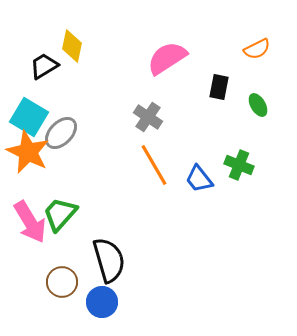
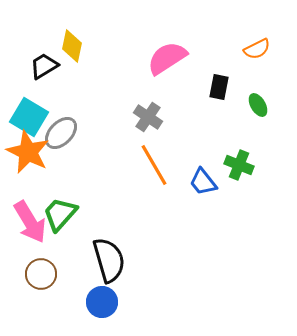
blue trapezoid: moved 4 px right, 3 px down
brown circle: moved 21 px left, 8 px up
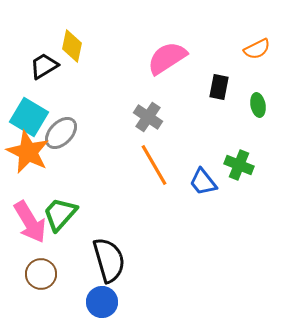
green ellipse: rotated 20 degrees clockwise
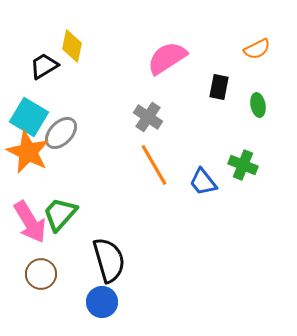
green cross: moved 4 px right
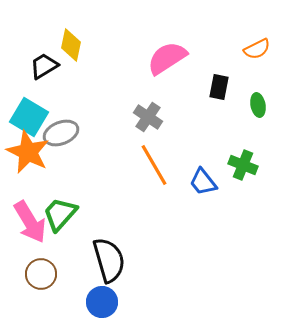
yellow diamond: moved 1 px left, 1 px up
gray ellipse: rotated 24 degrees clockwise
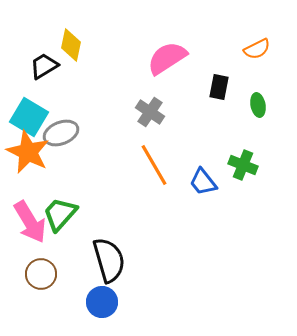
gray cross: moved 2 px right, 5 px up
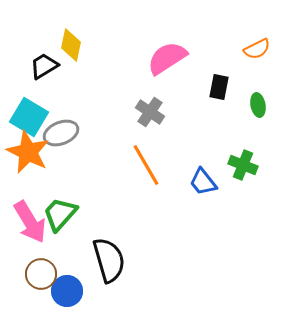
orange line: moved 8 px left
blue circle: moved 35 px left, 11 px up
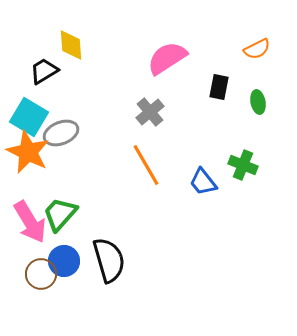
yellow diamond: rotated 16 degrees counterclockwise
black trapezoid: moved 5 px down
green ellipse: moved 3 px up
gray cross: rotated 16 degrees clockwise
blue circle: moved 3 px left, 30 px up
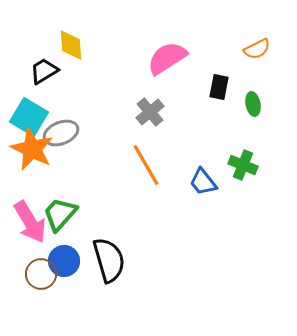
green ellipse: moved 5 px left, 2 px down
orange star: moved 4 px right, 3 px up
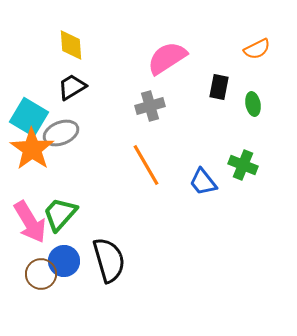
black trapezoid: moved 28 px right, 16 px down
gray cross: moved 6 px up; rotated 24 degrees clockwise
orange star: rotated 9 degrees clockwise
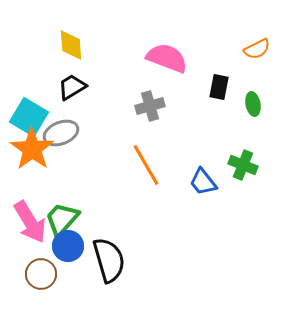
pink semicircle: rotated 54 degrees clockwise
green trapezoid: moved 2 px right, 5 px down
blue circle: moved 4 px right, 15 px up
